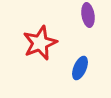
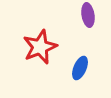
red star: moved 4 px down
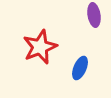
purple ellipse: moved 6 px right
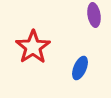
red star: moved 7 px left; rotated 12 degrees counterclockwise
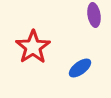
blue ellipse: rotated 30 degrees clockwise
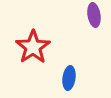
blue ellipse: moved 11 px left, 10 px down; rotated 45 degrees counterclockwise
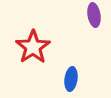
blue ellipse: moved 2 px right, 1 px down
